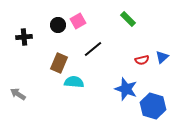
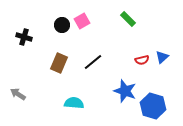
pink square: moved 4 px right
black circle: moved 4 px right
black cross: rotated 21 degrees clockwise
black line: moved 13 px down
cyan semicircle: moved 21 px down
blue star: moved 1 px left, 2 px down
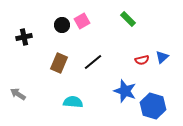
black cross: rotated 28 degrees counterclockwise
cyan semicircle: moved 1 px left, 1 px up
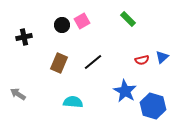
blue star: rotated 10 degrees clockwise
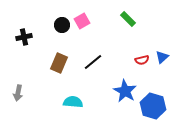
gray arrow: moved 1 px up; rotated 112 degrees counterclockwise
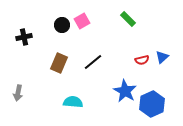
blue hexagon: moved 1 px left, 2 px up; rotated 20 degrees clockwise
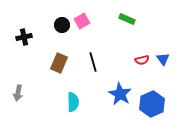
green rectangle: moved 1 px left; rotated 21 degrees counterclockwise
blue triangle: moved 1 px right, 2 px down; rotated 24 degrees counterclockwise
black line: rotated 66 degrees counterclockwise
blue star: moved 5 px left, 3 px down
cyan semicircle: rotated 84 degrees clockwise
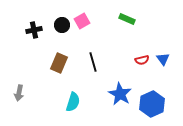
black cross: moved 10 px right, 7 px up
gray arrow: moved 1 px right
cyan semicircle: rotated 18 degrees clockwise
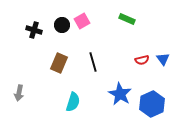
black cross: rotated 28 degrees clockwise
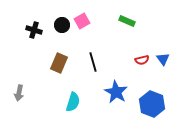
green rectangle: moved 2 px down
blue star: moved 4 px left, 2 px up
blue hexagon: rotated 15 degrees counterclockwise
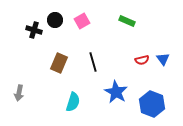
black circle: moved 7 px left, 5 px up
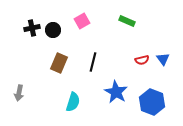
black circle: moved 2 px left, 10 px down
black cross: moved 2 px left, 2 px up; rotated 28 degrees counterclockwise
black line: rotated 30 degrees clockwise
blue hexagon: moved 2 px up
